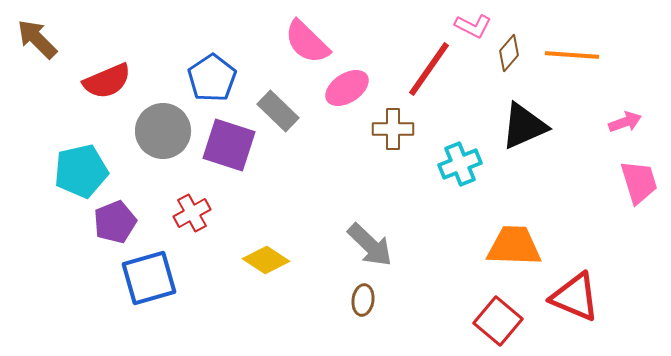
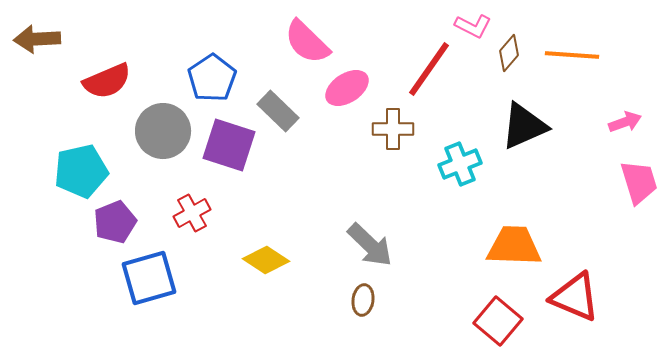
brown arrow: rotated 48 degrees counterclockwise
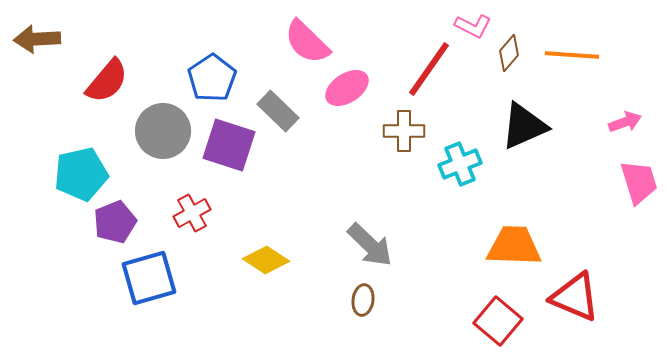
red semicircle: rotated 27 degrees counterclockwise
brown cross: moved 11 px right, 2 px down
cyan pentagon: moved 3 px down
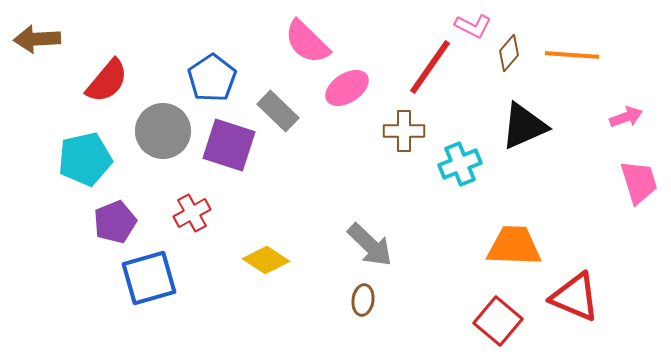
red line: moved 1 px right, 2 px up
pink arrow: moved 1 px right, 5 px up
cyan pentagon: moved 4 px right, 15 px up
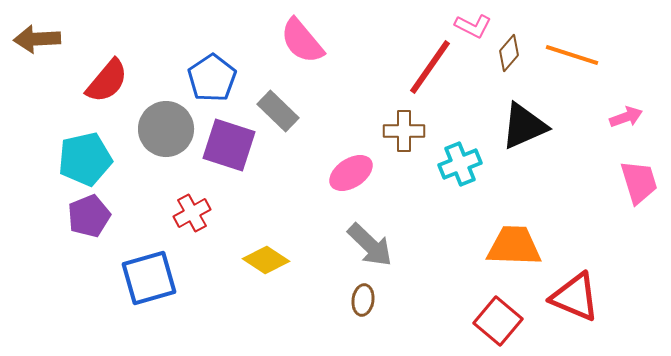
pink semicircle: moved 5 px left, 1 px up; rotated 6 degrees clockwise
orange line: rotated 14 degrees clockwise
pink ellipse: moved 4 px right, 85 px down
gray circle: moved 3 px right, 2 px up
purple pentagon: moved 26 px left, 6 px up
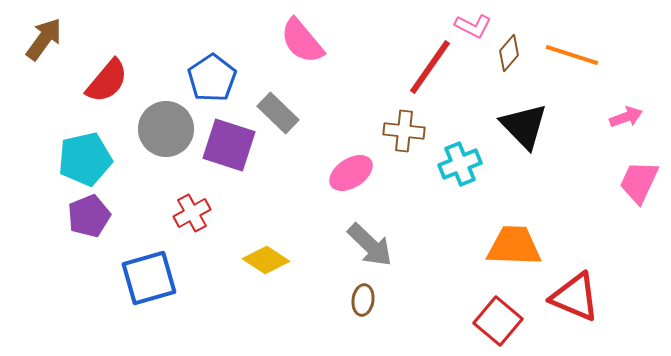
brown arrow: moved 7 px right; rotated 129 degrees clockwise
gray rectangle: moved 2 px down
black triangle: rotated 50 degrees counterclockwise
brown cross: rotated 6 degrees clockwise
pink trapezoid: rotated 138 degrees counterclockwise
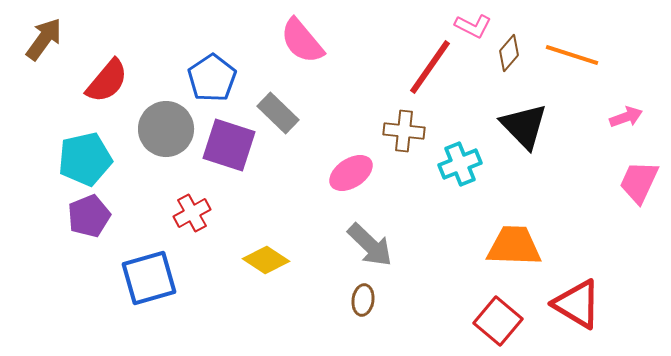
red triangle: moved 2 px right, 7 px down; rotated 8 degrees clockwise
